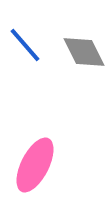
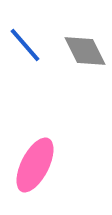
gray diamond: moved 1 px right, 1 px up
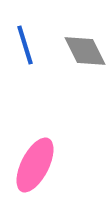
blue line: rotated 24 degrees clockwise
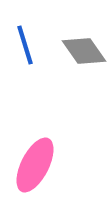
gray diamond: moved 1 px left; rotated 9 degrees counterclockwise
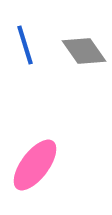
pink ellipse: rotated 10 degrees clockwise
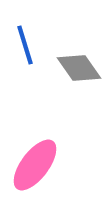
gray diamond: moved 5 px left, 17 px down
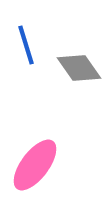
blue line: moved 1 px right
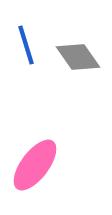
gray diamond: moved 1 px left, 11 px up
